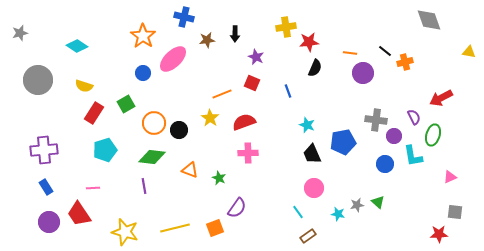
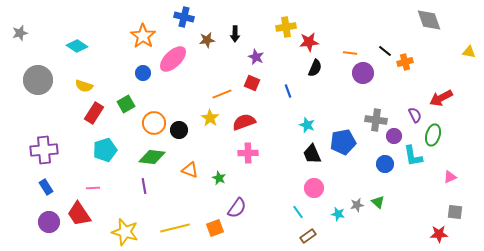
purple semicircle at (414, 117): moved 1 px right, 2 px up
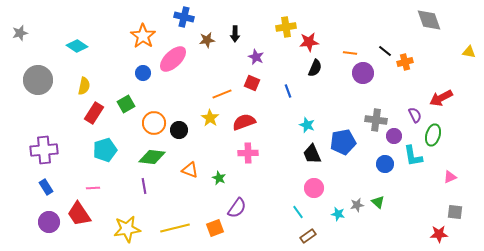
yellow semicircle at (84, 86): rotated 96 degrees counterclockwise
yellow star at (125, 232): moved 2 px right, 3 px up; rotated 24 degrees counterclockwise
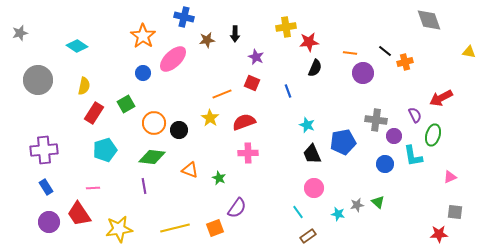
yellow star at (127, 229): moved 8 px left
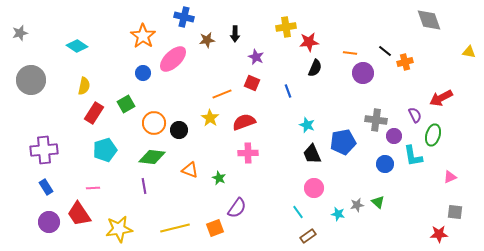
gray circle at (38, 80): moved 7 px left
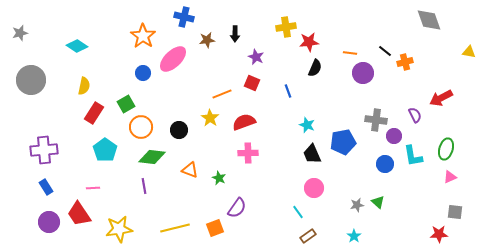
orange circle at (154, 123): moved 13 px left, 4 px down
green ellipse at (433, 135): moved 13 px right, 14 px down
cyan pentagon at (105, 150): rotated 20 degrees counterclockwise
cyan star at (338, 214): moved 16 px right, 22 px down; rotated 24 degrees clockwise
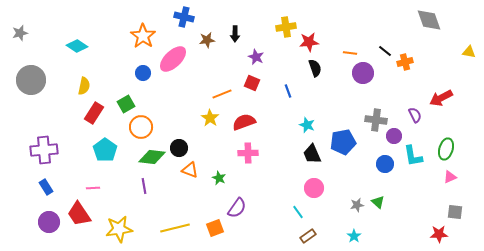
black semicircle at (315, 68): rotated 42 degrees counterclockwise
black circle at (179, 130): moved 18 px down
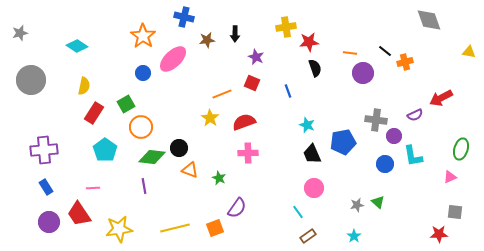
purple semicircle at (415, 115): rotated 91 degrees clockwise
green ellipse at (446, 149): moved 15 px right
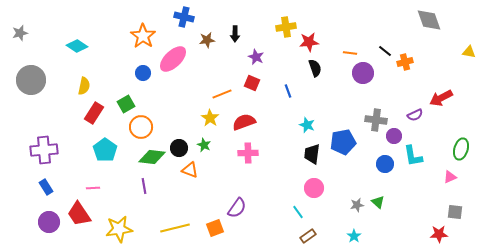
black trapezoid at (312, 154): rotated 30 degrees clockwise
green star at (219, 178): moved 15 px left, 33 px up
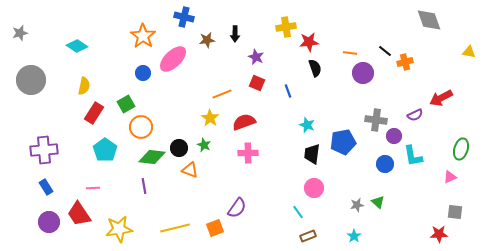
red square at (252, 83): moved 5 px right
brown rectangle at (308, 236): rotated 14 degrees clockwise
